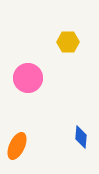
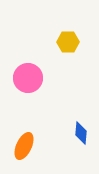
blue diamond: moved 4 px up
orange ellipse: moved 7 px right
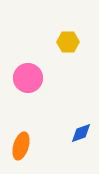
blue diamond: rotated 65 degrees clockwise
orange ellipse: moved 3 px left; rotated 8 degrees counterclockwise
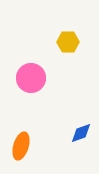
pink circle: moved 3 px right
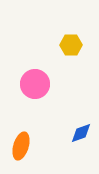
yellow hexagon: moved 3 px right, 3 px down
pink circle: moved 4 px right, 6 px down
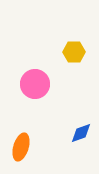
yellow hexagon: moved 3 px right, 7 px down
orange ellipse: moved 1 px down
